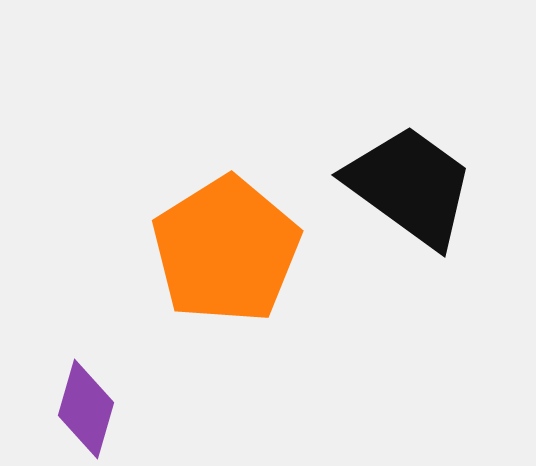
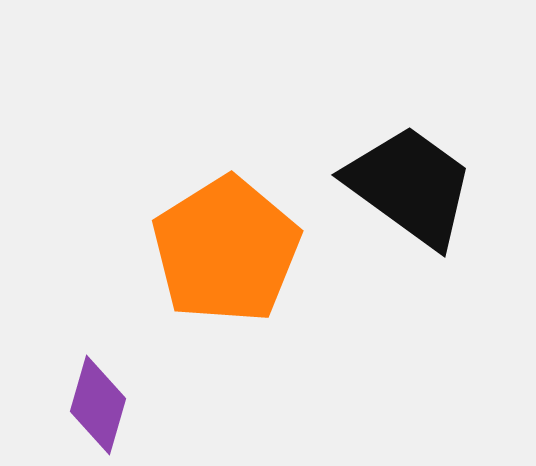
purple diamond: moved 12 px right, 4 px up
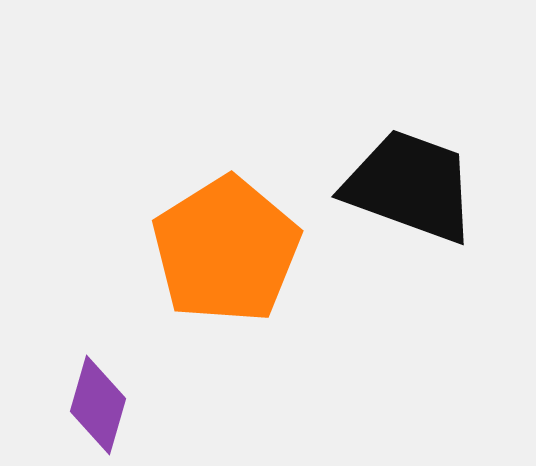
black trapezoid: rotated 16 degrees counterclockwise
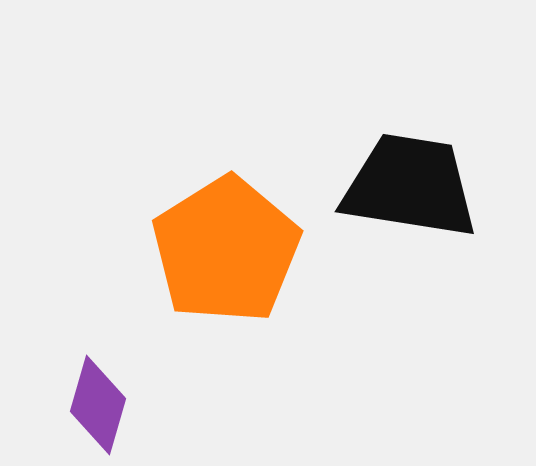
black trapezoid: rotated 11 degrees counterclockwise
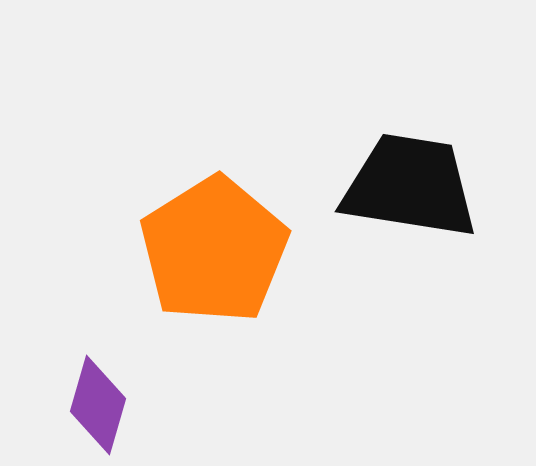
orange pentagon: moved 12 px left
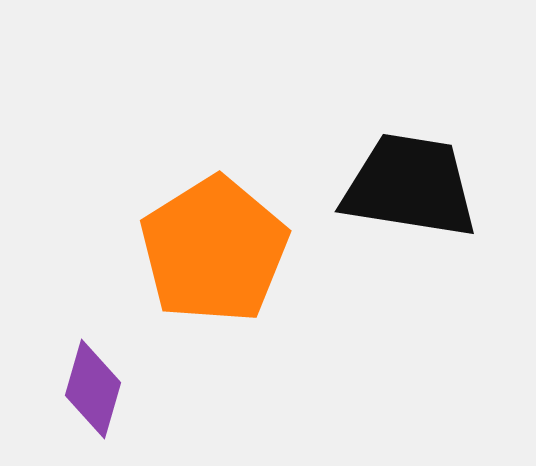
purple diamond: moved 5 px left, 16 px up
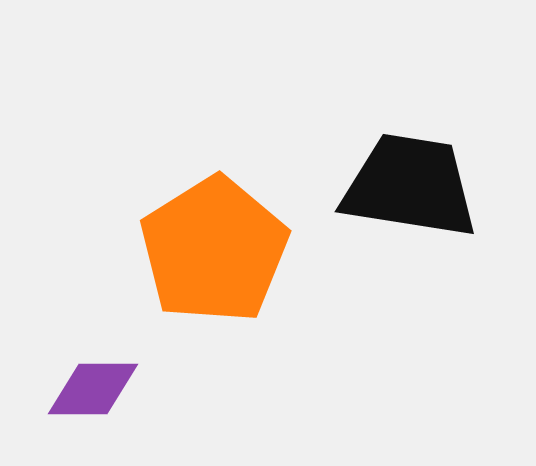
purple diamond: rotated 74 degrees clockwise
